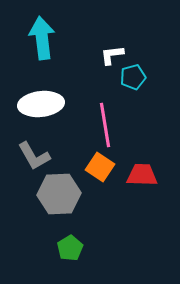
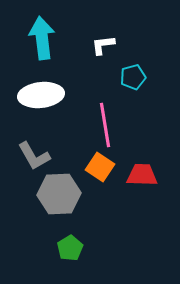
white L-shape: moved 9 px left, 10 px up
white ellipse: moved 9 px up
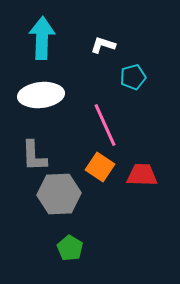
cyan arrow: rotated 9 degrees clockwise
white L-shape: rotated 25 degrees clockwise
pink line: rotated 15 degrees counterclockwise
gray L-shape: rotated 28 degrees clockwise
green pentagon: rotated 10 degrees counterclockwise
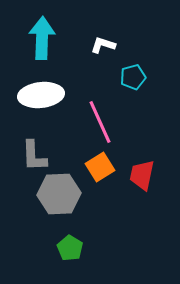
pink line: moved 5 px left, 3 px up
orange square: rotated 24 degrees clockwise
red trapezoid: rotated 80 degrees counterclockwise
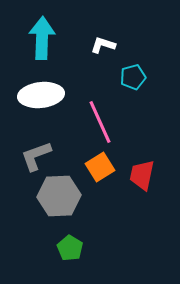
gray L-shape: moved 2 px right; rotated 72 degrees clockwise
gray hexagon: moved 2 px down
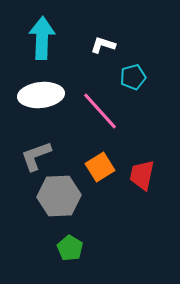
pink line: moved 11 px up; rotated 18 degrees counterclockwise
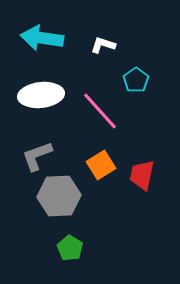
cyan arrow: rotated 84 degrees counterclockwise
cyan pentagon: moved 3 px right, 3 px down; rotated 20 degrees counterclockwise
gray L-shape: moved 1 px right
orange square: moved 1 px right, 2 px up
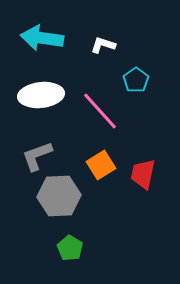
red trapezoid: moved 1 px right, 1 px up
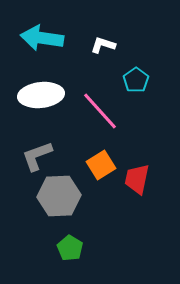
red trapezoid: moved 6 px left, 5 px down
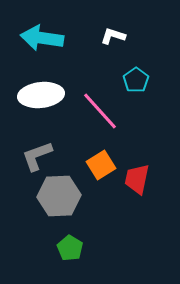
white L-shape: moved 10 px right, 9 px up
